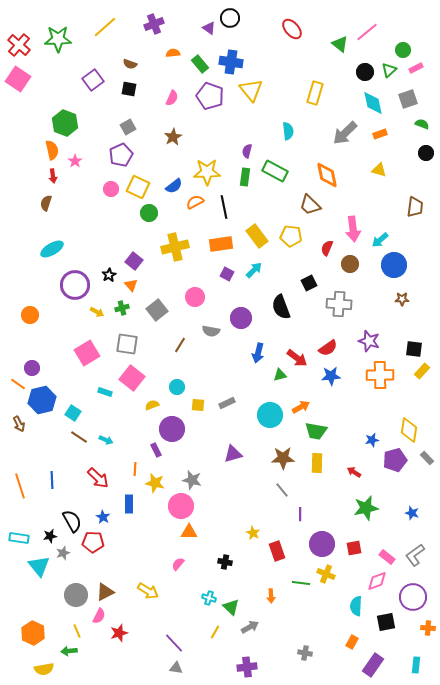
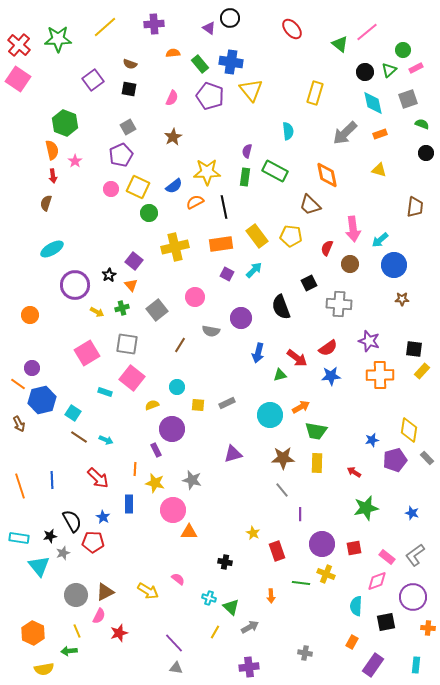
purple cross at (154, 24): rotated 18 degrees clockwise
pink circle at (181, 506): moved 8 px left, 4 px down
pink semicircle at (178, 564): moved 15 px down; rotated 88 degrees clockwise
purple cross at (247, 667): moved 2 px right
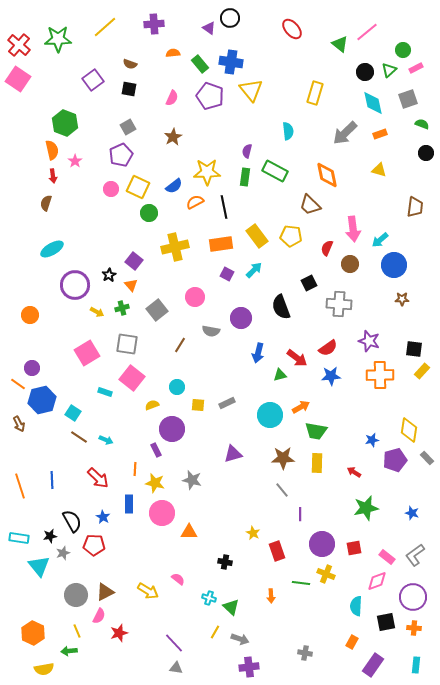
pink circle at (173, 510): moved 11 px left, 3 px down
red pentagon at (93, 542): moved 1 px right, 3 px down
gray arrow at (250, 627): moved 10 px left, 12 px down; rotated 48 degrees clockwise
orange cross at (428, 628): moved 14 px left
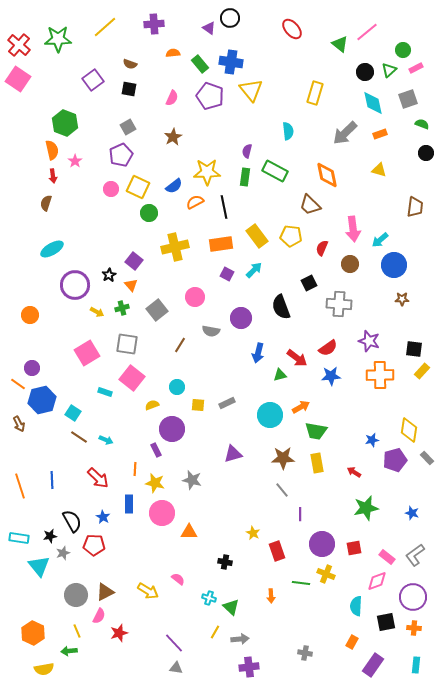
red semicircle at (327, 248): moved 5 px left
yellow rectangle at (317, 463): rotated 12 degrees counterclockwise
gray arrow at (240, 639): rotated 24 degrees counterclockwise
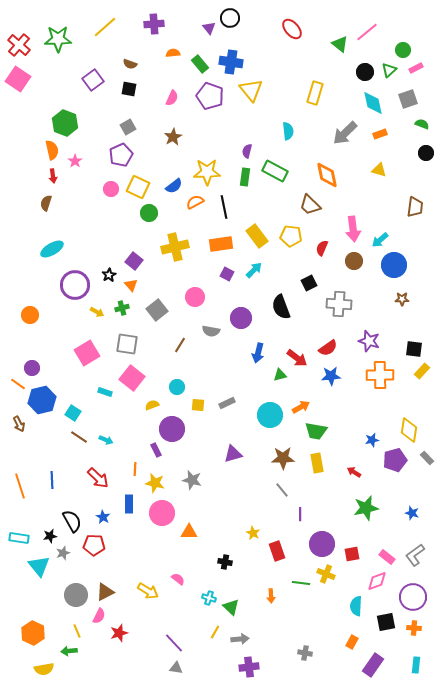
purple triangle at (209, 28): rotated 16 degrees clockwise
brown circle at (350, 264): moved 4 px right, 3 px up
red square at (354, 548): moved 2 px left, 6 px down
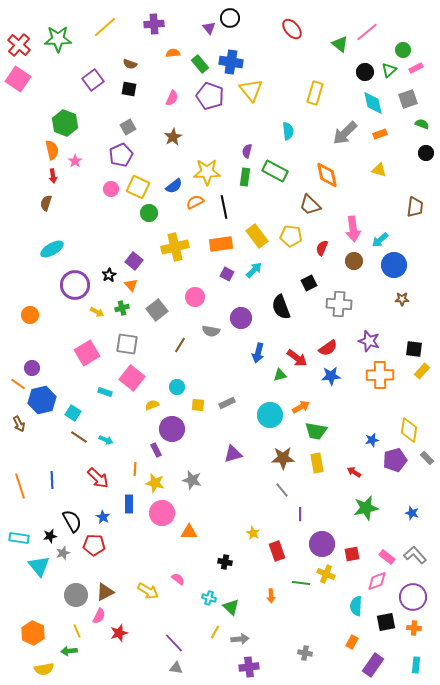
gray L-shape at (415, 555): rotated 85 degrees clockwise
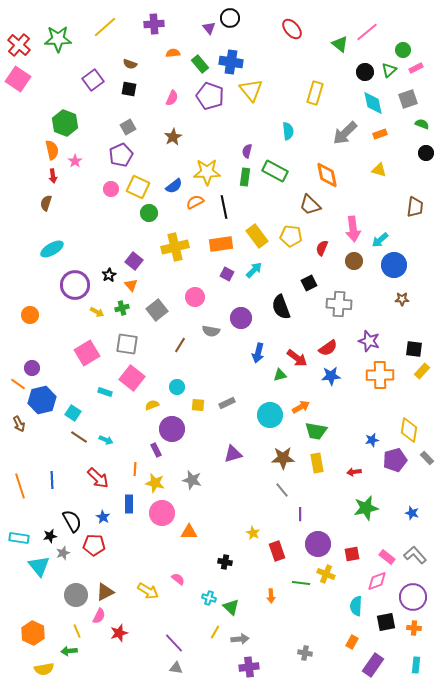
red arrow at (354, 472): rotated 40 degrees counterclockwise
purple circle at (322, 544): moved 4 px left
